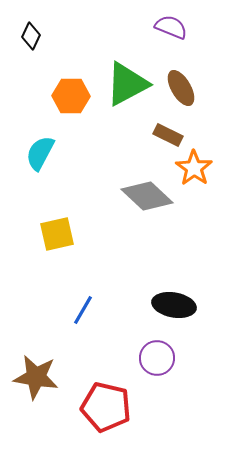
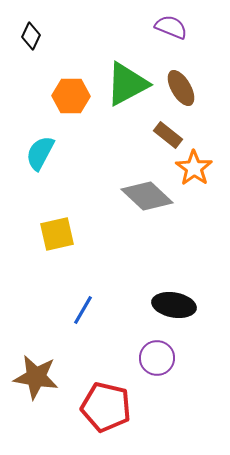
brown rectangle: rotated 12 degrees clockwise
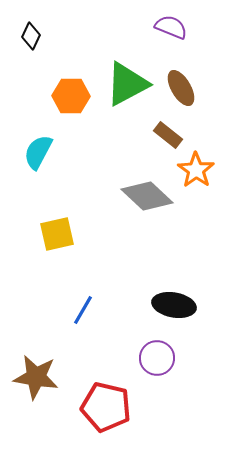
cyan semicircle: moved 2 px left, 1 px up
orange star: moved 2 px right, 2 px down
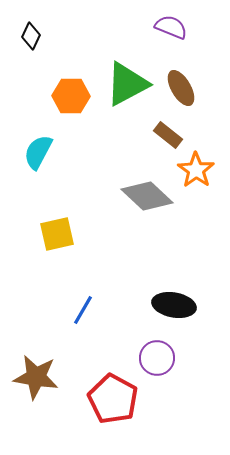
red pentagon: moved 7 px right, 8 px up; rotated 15 degrees clockwise
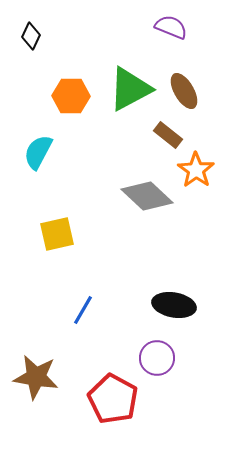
green triangle: moved 3 px right, 5 px down
brown ellipse: moved 3 px right, 3 px down
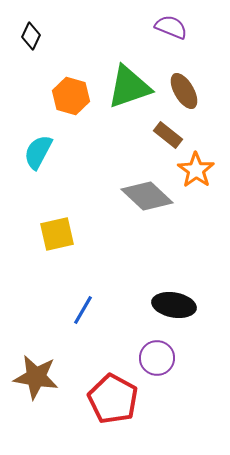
green triangle: moved 1 px left, 2 px up; rotated 9 degrees clockwise
orange hexagon: rotated 15 degrees clockwise
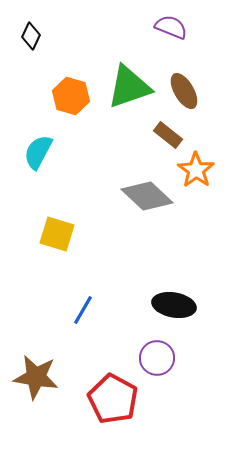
yellow square: rotated 30 degrees clockwise
